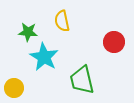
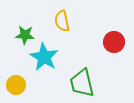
green star: moved 3 px left, 3 px down
green trapezoid: moved 3 px down
yellow circle: moved 2 px right, 3 px up
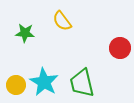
yellow semicircle: rotated 25 degrees counterclockwise
green star: moved 2 px up
red circle: moved 6 px right, 6 px down
cyan star: moved 25 px down
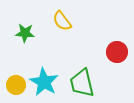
red circle: moved 3 px left, 4 px down
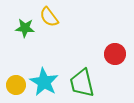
yellow semicircle: moved 13 px left, 4 px up
green star: moved 5 px up
red circle: moved 2 px left, 2 px down
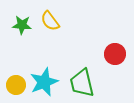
yellow semicircle: moved 1 px right, 4 px down
green star: moved 3 px left, 3 px up
cyan star: rotated 20 degrees clockwise
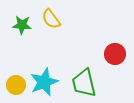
yellow semicircle: moved 1 px right, 2 px up
green trapezoid: moved 2 px right
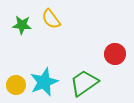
green trapezoid: rotated 68 degrees clockwise
